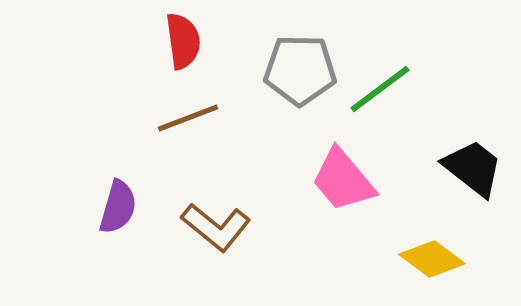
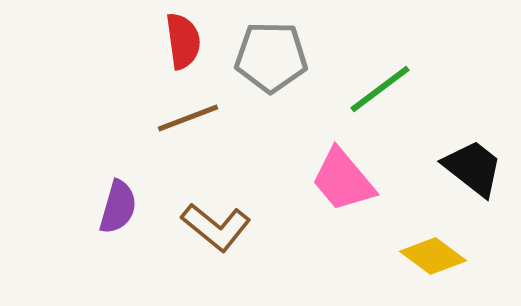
gray pentagon: moved 29 px left, 13 px up
yellow diamond: moved 1 px right, 3 px up
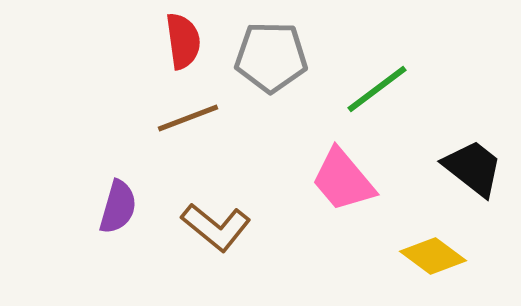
green line: moved 3 px left
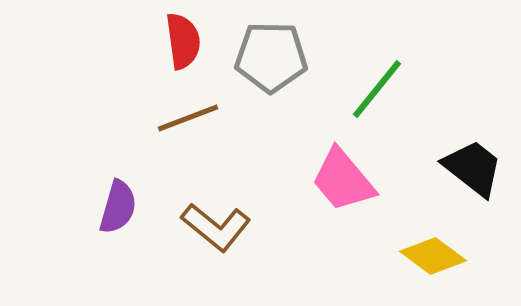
green line: rotated 14 degrees counterclockwise
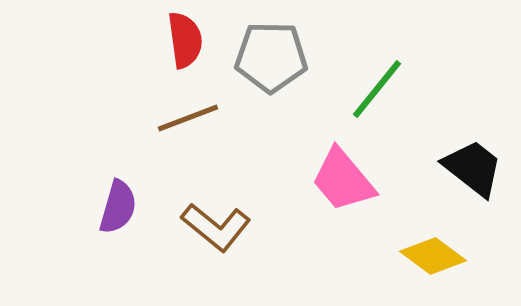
red semicircle: moved 2 px right, 1 px up
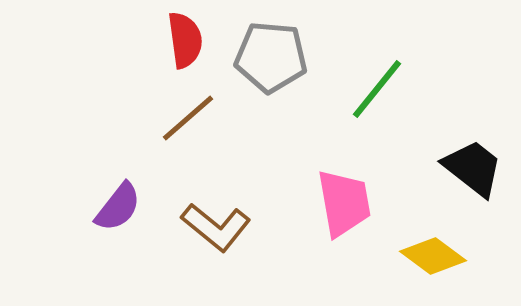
gray pentagon: rotated 4 degrees clockwise
brown line: rotated 20 degrees counterclockwise
pink trapezoid: moved 1 px right, 23 px down; rotated 150 degrees counterclockwise
purple semicircle: rotated 22 degrees clockwise
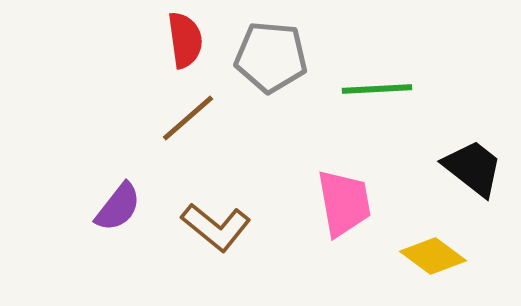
green line: rotated 48 degrees clockwise
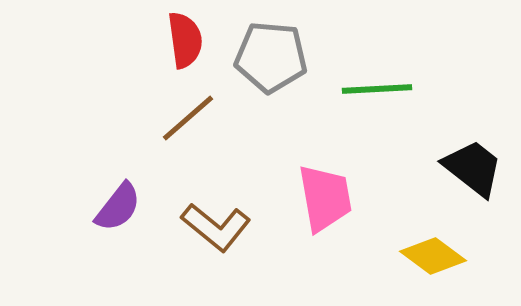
pink trapezoid: moved 19 px left, 5 px up
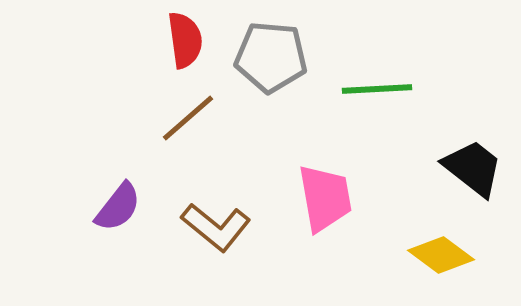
yellow diamond: moved 8 px right, 1 px up
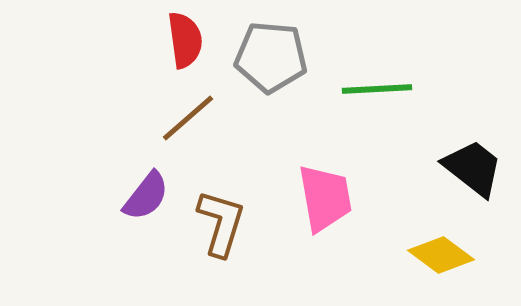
purple semicircle: moved 28 px right, 11 px up
brown L-shape: moved 5 px right, 4 px up; rotated 112 degrees counterclockwise
